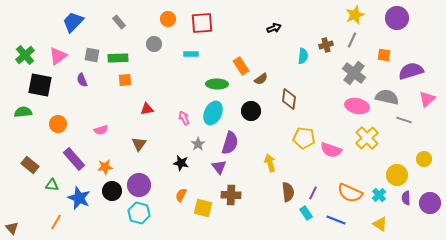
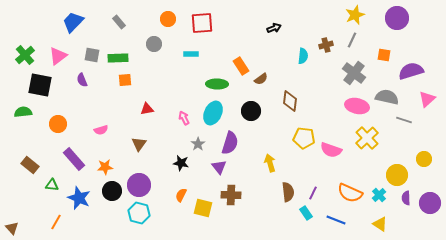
brown diamond at (289, 99): moved 1 px right, 2 px down
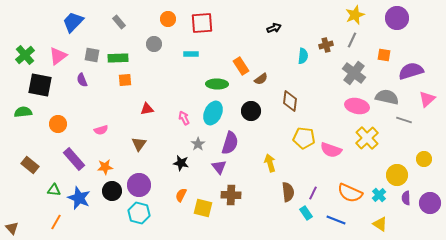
green triangle at (52, 185): moved 2 px right, 5 px down
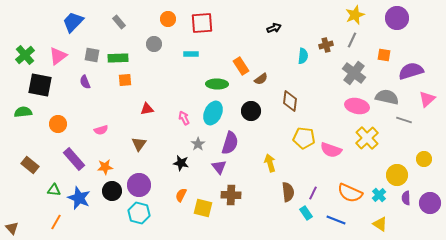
purple semicircle at (82, 80): moved 3 px right, 2 px down
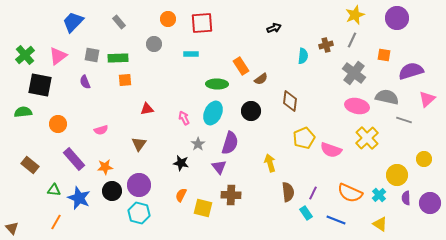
yellow pentagon at (304, 138): rotated 30 degrees counterclockwise
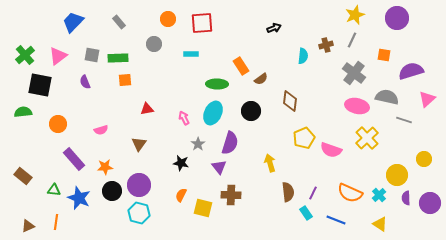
brown rectangle at (30, 165): moved 7 px left, 11 px down
orange line at (56, 222): rotated 21 degrees counterclockwise
brown triangle at (12, 228): moved 16 px right, 2 px up; rotated 48 degrees clockwise
